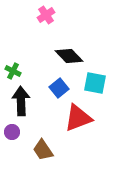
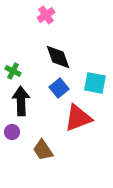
black diamond: moved 11 px left, 1 px down; rotated 24 degrees clockwise
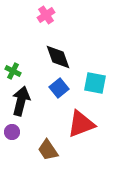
black arrow: rotated 16 degrees clockwise
red triangle: moved 3 px right, 6 px down
brown trapezoid: moved 5 px right
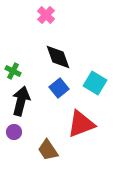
pink cross: rotated 12 degrees counterclockwise
cyan square: rotated 20 degrees clockwise
purple circle: moved 2 px right
